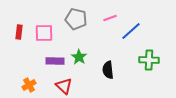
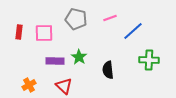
blue line: moved 2 px right
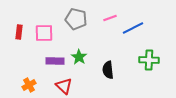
blue line: moved 3 px up; rotated 15 degrees clockwise
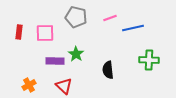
gray pentagon: moved 2 px up
blue line: rotated 15 degrees clockwise
pink square: moved 1 px right
green star: moved 3 px left, 3 px up
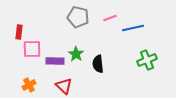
gray pentagon: moved 2 px right
pink square: moved 13 px left, 16 px down
green cross: moved 2 px left; rotated 24 degrees counterclockwise
black semicircle: moved 10 px left, 6 px up
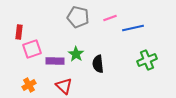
pink square: rotated 18 degrees counterclockwise
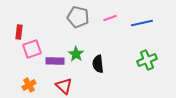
blue line: moved 9 px right, 5 px up
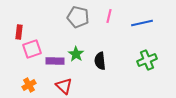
pink line: moved 1 px left, 2 px up; rotated 56 degrees counterclockwise
black semicircle: moved 2 px right, 3 px up
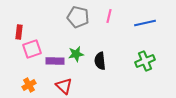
blue line: moved 3 px right
green star: rotated 28 degrees clockwise
green cross: moved 2 px left, 1 px down
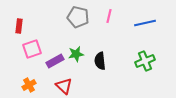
red rectangle: moved 6 px up
purple rectangle: rotated 30 degrees counterclockwise
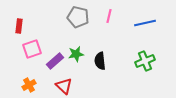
purple rectangle: rotated 12 degrees counterclockwise
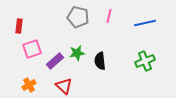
green star: moved 1 px right, 1 px up
